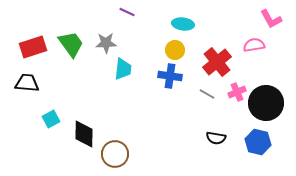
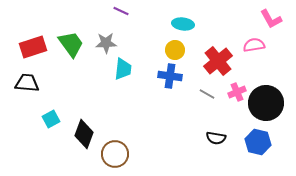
purple line: moved 6 px left, 1 px up
red cross: moved 1 px right, 1 px up
black diamond: rotated 20 degrees clockwise
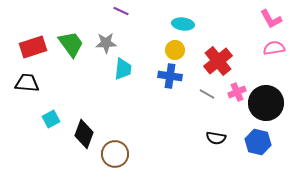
pink semicircle: moved 20 px right, 3 px down
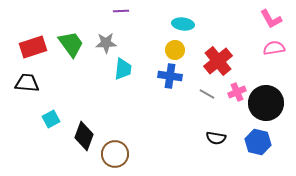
purple line: rotated 28 degrees counterclockwise
black diamond: moved 2 px down
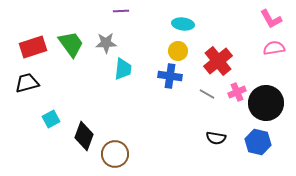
yellow circle: moved 3 px right, 1 px down
black trapezoid: rotated 20 degrees counterclockwise
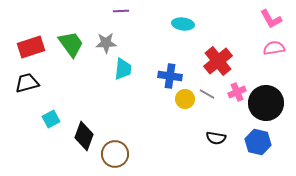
red rectangle: moved 2 px left
yellow circle: moved 7 px right, 48 px down
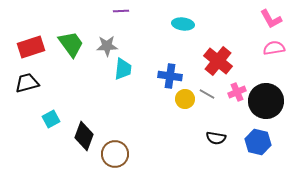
gray star: moved 1 px right, 3 px down
red cross: rotated 12 degrees counterclockwise
black circle: moved 2 px up
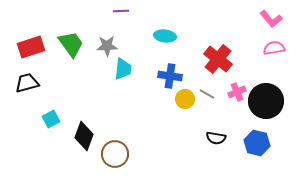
pink L-shape: rotated 10 degrees counterclockwise
cyan ellipse: moved 18 px left, 12 px down
red cross: moved 2 px up
blue hexagon: moved 1 px left, 1 px down
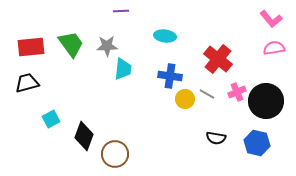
red rectangle: rotated 12 degrees clockwise
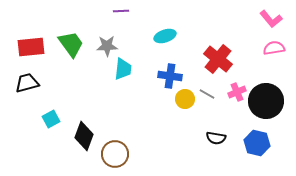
cyan ellipse: rotated 25 degrees counterclockwise
